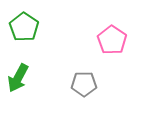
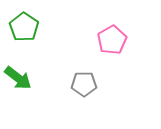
pink pentagon: rotated 8 degrees clockwise
green arrow: rotated 80 degrees counterclockwise
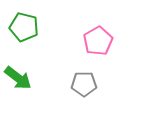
green pentagon: rotated 20 degrees counterclockwise
pink pentagon: moved 14 px left, 1 px down
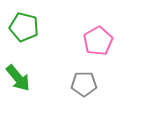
green arrow: rotated 12 degrees clockwise
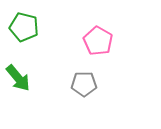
pink pentagon: rotated 12 degrees counterclockwise
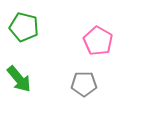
green arrow: moved 1 px right, 1 px down
